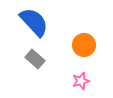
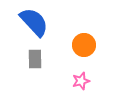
gray rectangle: rotated 48 degrees clockwise
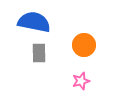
blue semicircle: rotated 36 degrees counterclockwise
gray rectangle: moved 4 px right, 6 px up
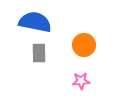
blue semicircle: moved 1 px right
pink star: rotated 12 degrees clockwise
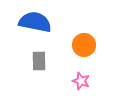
gray rectangle: moved 8 px down
pink star: rotated 24 degrees clockwise
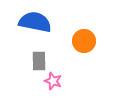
orange circle: moved 4 px up
pink star: moved 28 px left
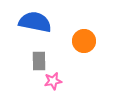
pink star: rotated 30 degrees counterclockwise
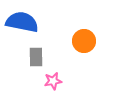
blue semicircle: moved 13 px left
gray rectangle: moved 3 px left, 4 px up
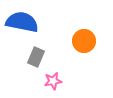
gray rectangle: rotated 24 degrees clockwise
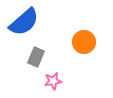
blue semicircle: moved 2 px right; rotated 128 degrees clockwise
orange circle: moved 1 px down
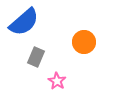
pink star: moved 4 px right; rotated 30 degrees counterclockwise
